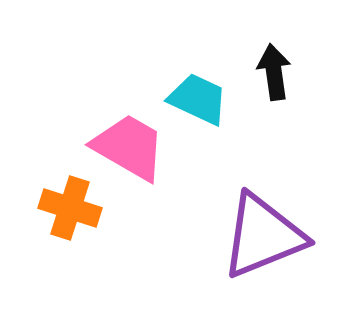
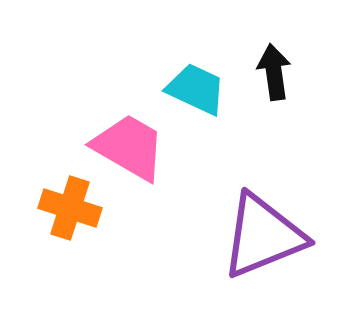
cyan trapezoid: moved 2 px left, 10 px up
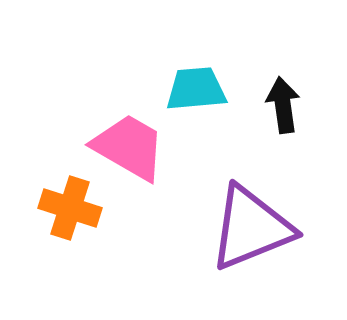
black arrow: moved 9 px right, 33 px down
cyan trapezoid: rotated 30 degrees counterclockwise
purple triangle: moved 12 px left, 8 px up
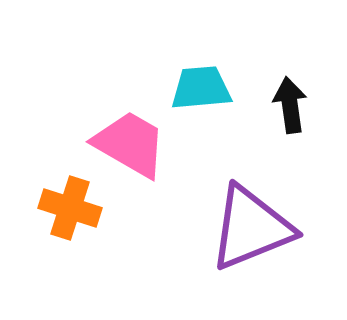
cyan trapezoid: moved 5 px right, 1 px up
black arrow: moved 7 px right
pink trapezoid: moved 1 px right, 3 px up
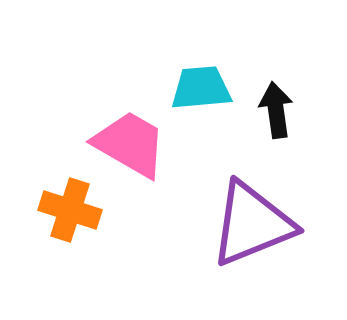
black arrow: moved 14 px left, 5 px down
orange cross: moved 2 px down
purple triangle: moved 1 px right, 4 px up
